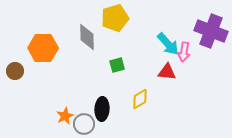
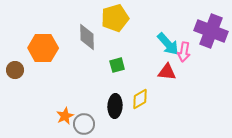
brown circle: moved 1 px up
black ellipse: moved 13 px right, 3 px up
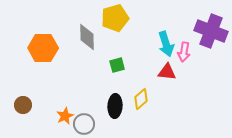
cyan arrow: moved 2 px left; rotated 25 degrees clockwise
brown circle: moved 8 px right, 35 px down
yellow diamond: moved 1 px right; rotated 10 degrees counterclockwise
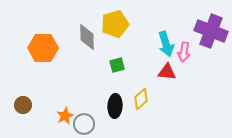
yellow pentagon: moved 6 px down
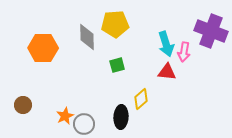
yellow pentagon: rotated 12 degrees clockwise
black ellipse: moved 6 px right, 11 px down
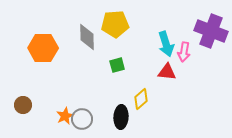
gray circle: moved 2 px left, 5 px up
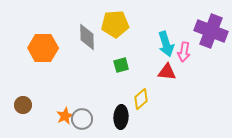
green square: moved 4 px right
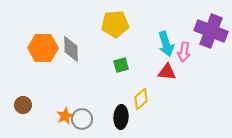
gray diamond: moved 16 px left, 12 px down
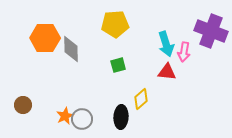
orange hexagon: moved 2 px right, 10 px up
green square: moved 3 px left
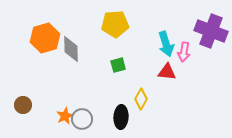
orange hexagon: rotated 16 degrees counterclockwise
yellow diamond: rotated 20 degrees counterclockwise
